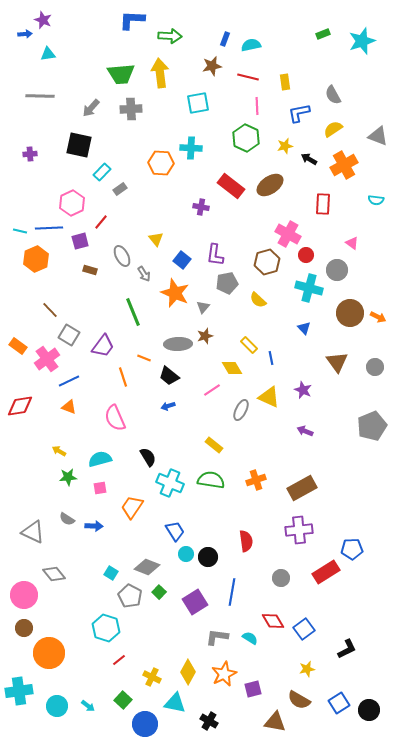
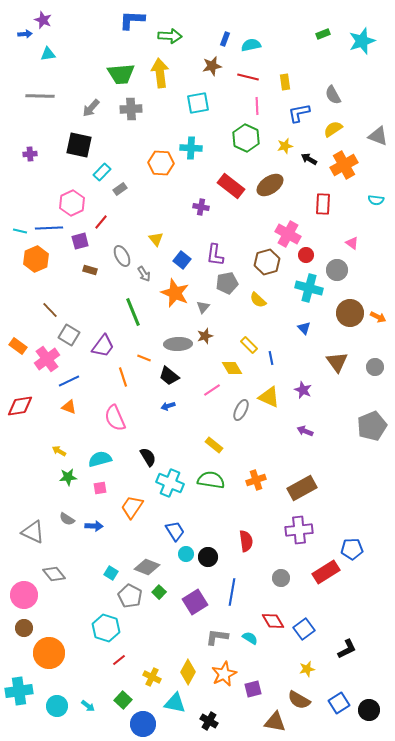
blue circle at (145, 724): moved 2 px left
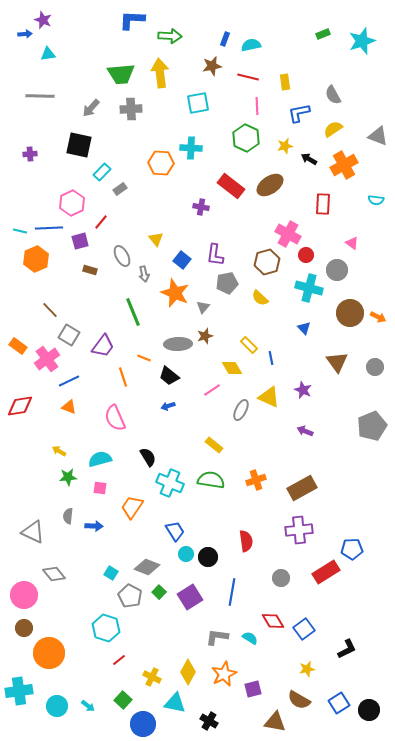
gray arrow at (144, 274): rotated 21 degrees clockwise
yellow semicircle at (258, 300): moved 2 px right, 2 px up
pink square at (100, 488): rotated 16 degrees clockwise
gray semicircle at (67, 519): moved 1 px right, 3 px up; rotated 63 degrees clockwise
purple square at (195, 602): moved 5 px left, 5 px up
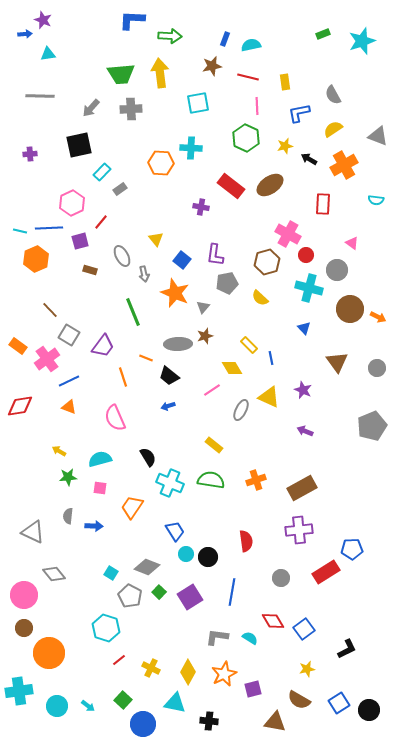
black square at (79, 145): rotated 24 degrees counterclockwise
brown circle at (350, 313): moved 4 px up
orange line at (144, 358): moved 2 px right
gray circle at (375, 367): moved 2 px right, 1 px down
yellow cross at (152, 677): moved 1 px left, 9 px up
black cross at (209, 721): rotated 24 degrees counterclockwise
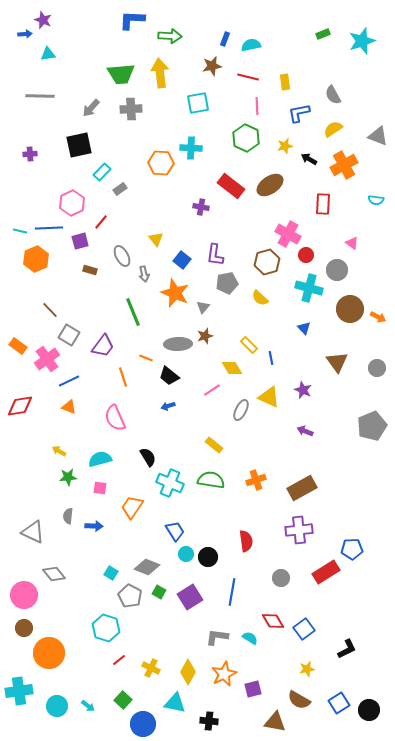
green square at (159, 592): rotated 16 degrees counterclockwise
